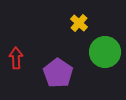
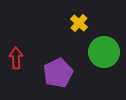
green circle: moved 1 px left
purple pentagon: rotated 12 degrees clockwise
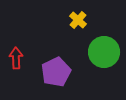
yellow cross: moved 1 px left, 3 px up
purple pentagon: moved 2 px left, 1 px up
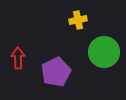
yellow cross: rotated 36 degrees clockwise
red arrow: moved 2 px right
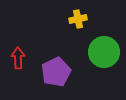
yellow cross: moved 1 px up
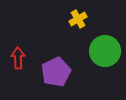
yellow cross: rotated 18 degrees counterclockwise
green circle: moved 1 px right, 1 px up
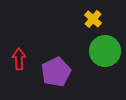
yellow cross: moved 15 px right; rotated 18 degrees counterclockwise
red arrow: moved 1 px right, 1 px down
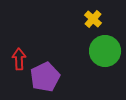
purple pentagon: moved 11 px left, 5 px down
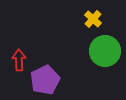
red arrow: moved 1 px down
purple pentagon: moved 3 px down
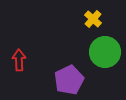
green circle: moved 1 px down
purple pentagon: moved 24 px right
